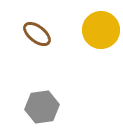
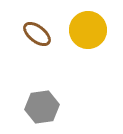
yellow circle: moved 13 px left
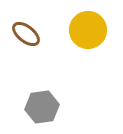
brown ellipse: moved 11 px left
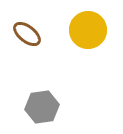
brown ellipse: moved 1 px right
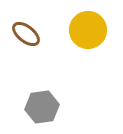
brown ellipse: moved 1 px left
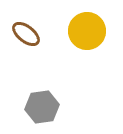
yellow circle: moved 1 px left, 1 px down
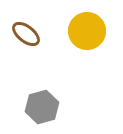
gray hexagon: rotated 8 degrees counterclockwise
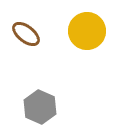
gray hexagon: moved 2 px left; rotated 20 degrees counterclockwise
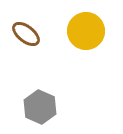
yellow circle: moved 1 px left
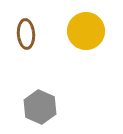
brown ellipse: rotated 48 degrees clockwise
